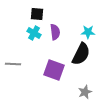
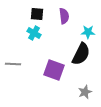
purple semicircle: moved 9 px right, 16 px up
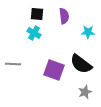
black semicircle: moved 10 px down; rotated 100 degrees clockwise
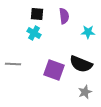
black semicircle: rotated 15 degrees counterclockwise
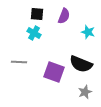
purple semicircle: rotated 28 degrees clockwise
cyan star: rotated 16 degrees clockwise
gray line: moved 6 px right, 2 px up
purple square: moved 2 px down
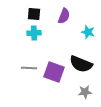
black square: moved 3 px left
cyan cross: rotated 32 degrees counterclockwise
gray line: moved 10 px right, 6 px down
gray star: rotated 16 degrees clockwise
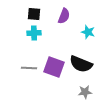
purple square: moved 5 px up
